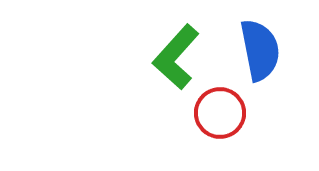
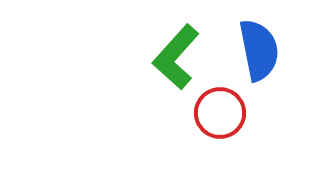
blue semicircle: moved 1 px left
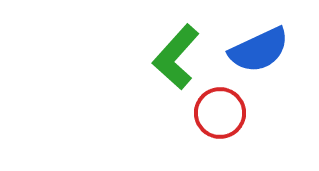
blue semicircle: rotated 76 degrees clockwise
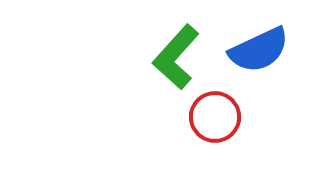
red circle: moved 5 px left, 4 px down
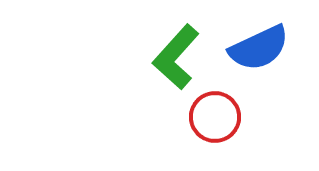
blue semicircle: moved 2 px up
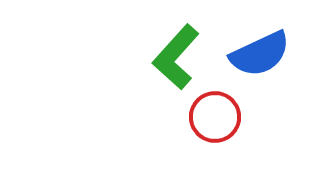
blue semicircle: moved 1 px right, 6 px down
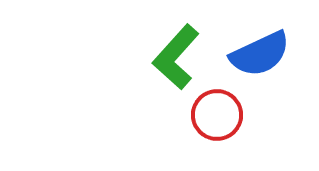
red circle: moved 2 px right, 2 px up
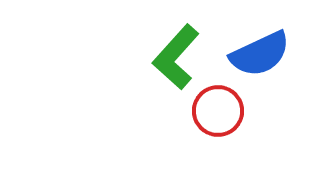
red circle: moved 1 px right, 4 px up
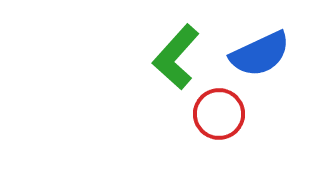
red circle: moved 1 px right, 3 px down
